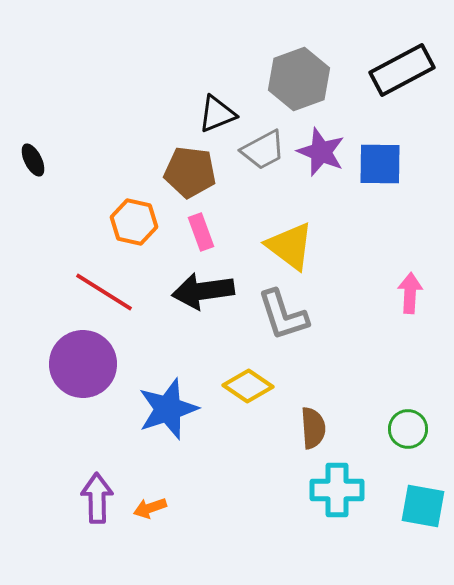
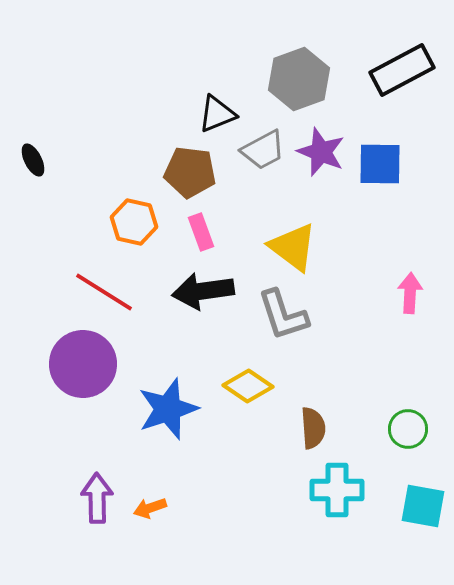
yellow triangle: moved 3 px right, 1 px down
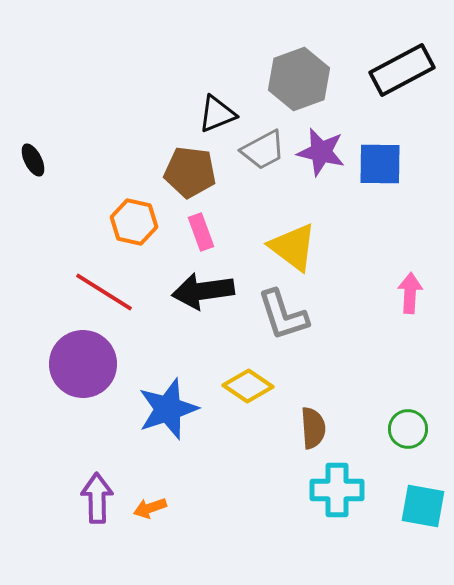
purple star: rotated 9 degrees counterclockwise
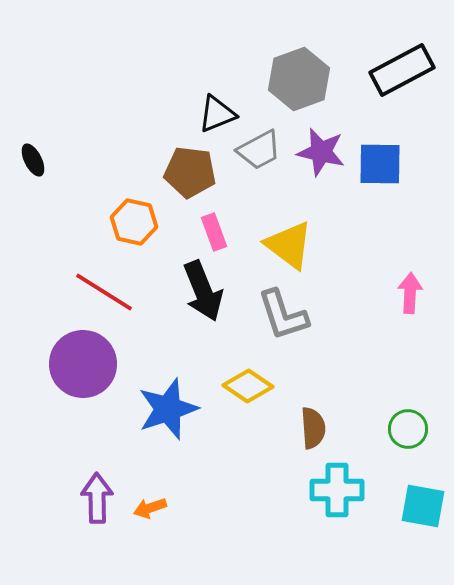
gray trapezoid: moved 4 px left
pink rectangle: moved 13 px right
yellow triangle: moved 4 px left, 2 px up
black arrow: rotated 104 degrees counterclockwise
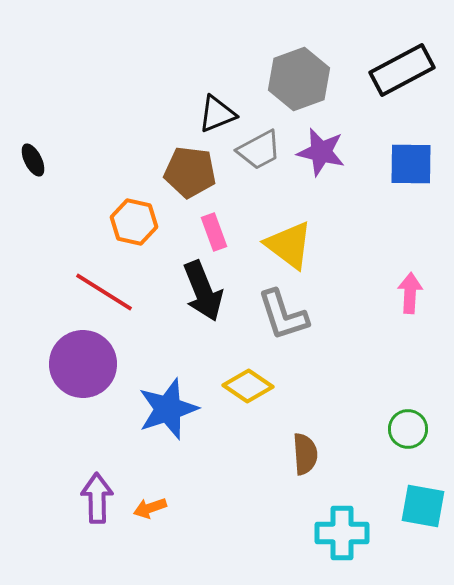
blue square: moved 31 px right
brown semicircle: moved 8 px left, 26 px down
cyan cross: moved 5 px right, 43 px down
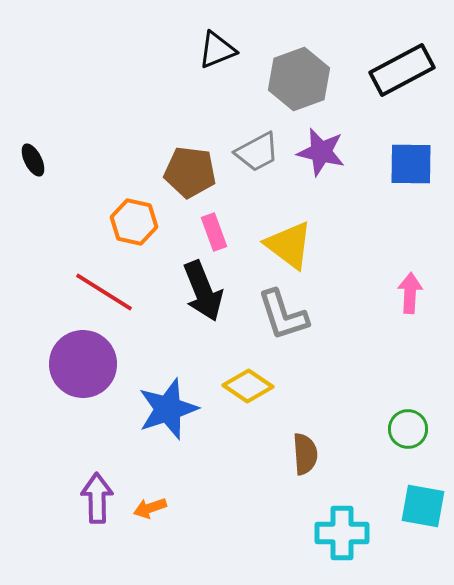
black triangle: moved 64 px up
gray trapezoid: moved 2 px left, 2 px down
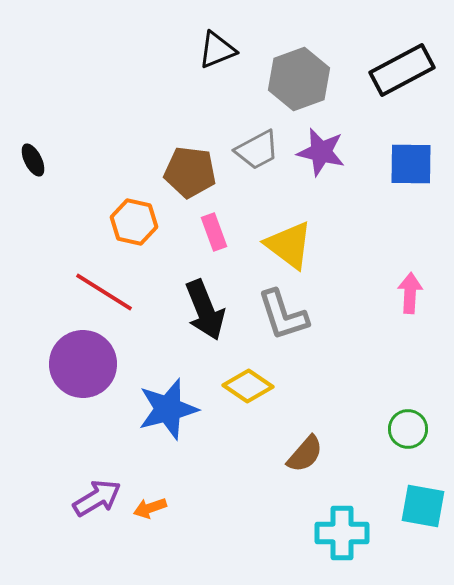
gray trapezoid: moved 2 px up
black arrow: moved 2 px right, 19 px down
blue star: rotated 4 degrees clockwise
brown semicircle: rotated 45 degrees clockwise
purple arrow: rotated 60 degrees clockwise
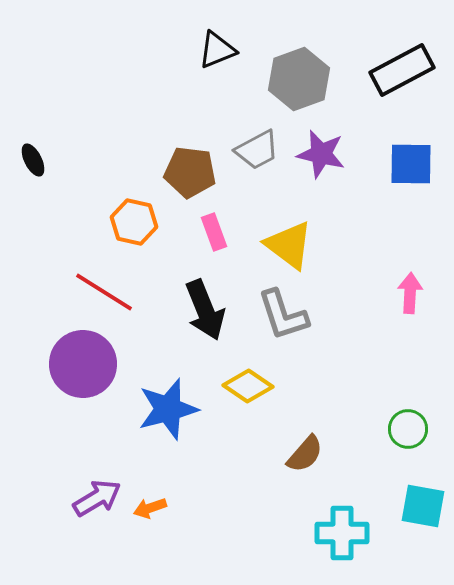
purple star: moved 2 px down
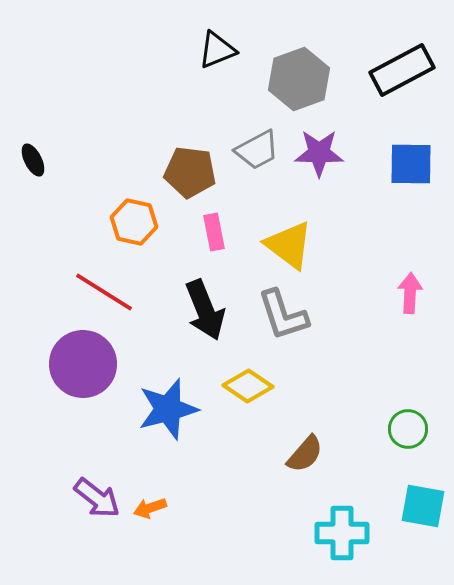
purple star: moved 2 px left, 1 px up; rotated 12 degrees counterclockwise
pink rectangle: rotated 9 degrees clockwise
purple arrow: rotated 69 degrees clockwise
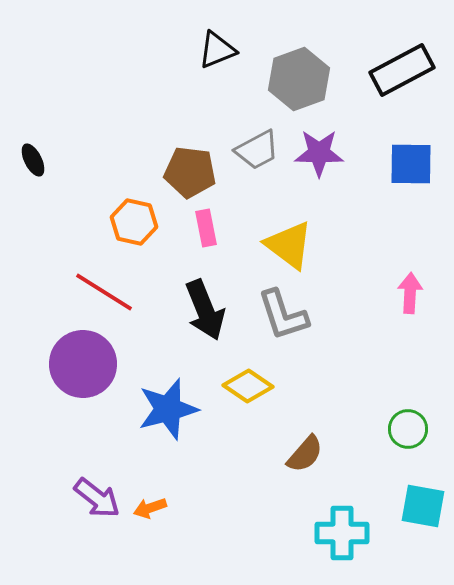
pink rectangle: moved 8 px left, 4 px up
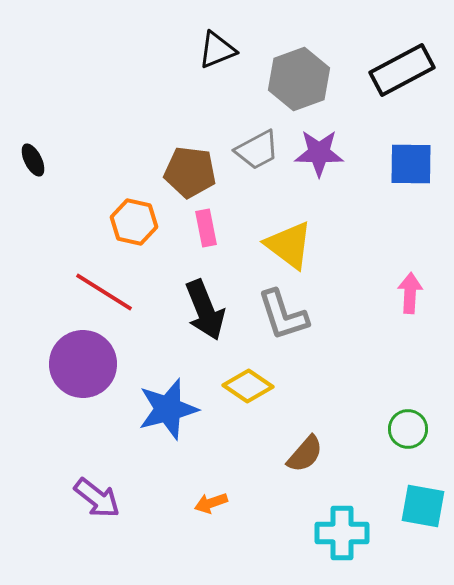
orange arrow: moved 61 px right, 5 px up
